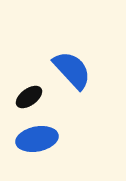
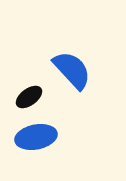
blue ellipse: moved 1 px left, 2 px up
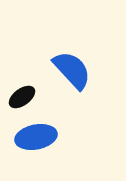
black ellipse: moved 7 px left
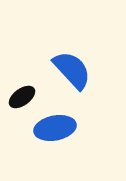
blue ellipse: moved 19 px right, 9 px up
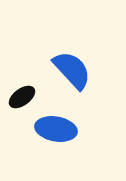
blue ellipse: moved 1 px right, 1 px down; rotated 21 degrees clockwise
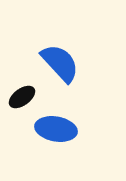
blue semicircle: moved 12 px left, 7 px up
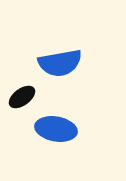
blue semicircle: rotated 123 degrees clockwise
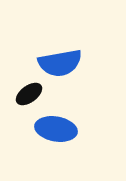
black ellipse: moved 7 px right, 3 px up
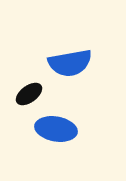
blue semicircle: moved 10 px right
